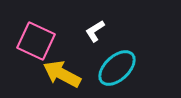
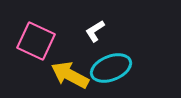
cyan ellipse: moved 6 px left; rotated 21 degrees clockwise
yellow arrow: moved 8 px right, 1 px down
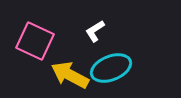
pink square: moved 1 px left
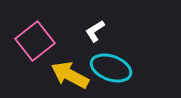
pink square: rotated 27 degrees clockwise
cyan ellipse: rotated 42 degrees clockwise
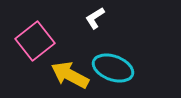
white L-shape: moved 13 px up
cyan ellipse: moved 2 px right
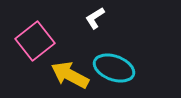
cyan ellipse: moved 1 px right
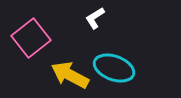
pink square: moved 4 px left, 3 px up
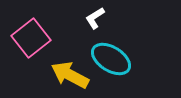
cyan ellipse: moved 3 px left, 9 px up; rotated 12 degrees clockwise
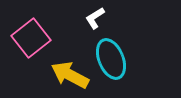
cyan ellipse: rotated 36 degrees clockwise
